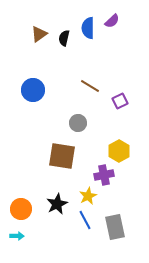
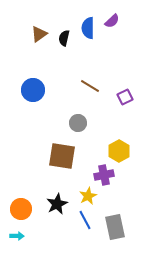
purple square: moved 5 px right, 4 px up
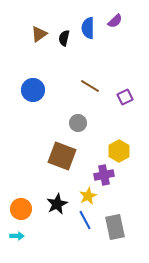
purple semicircle: moved 3 px right
brown square: rotated 12 degrees clockwise
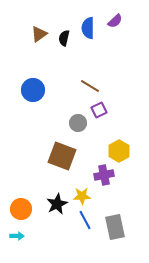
purple square: moved 26 px left, 13 px down
yellow star: moved 6 px left; rotated 24 degrees clockwise
